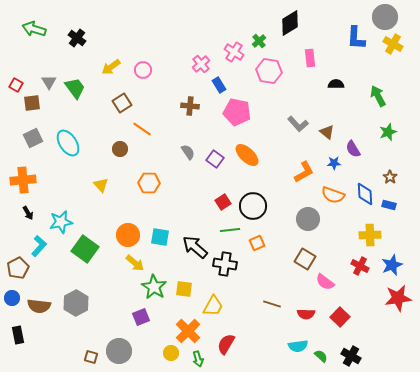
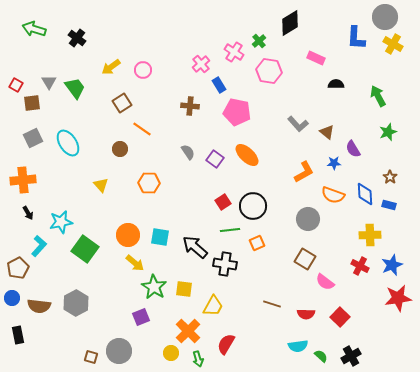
pink rectangle at (310, 58): moved 6 px right; rotated 60 degrees counterclockwise
black cross at (351, 356): rotated 30 degrees clockwise
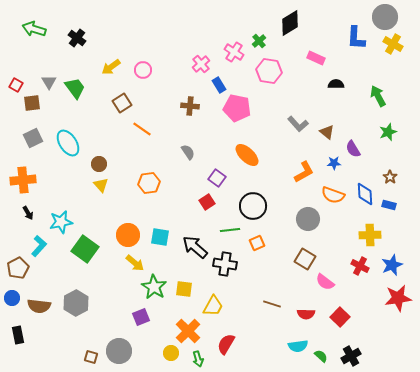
pink pentagon at (237, 112): moved 4 px up
brown circle at (120, 149): moved 21 px left, 15 px down
purple square at (215, 159): moved 2 px right, 19 px down
orange hexagon at (149, 183): rotated 10 degrees counterclockwise
red square at (223, 202): moved 16 px left
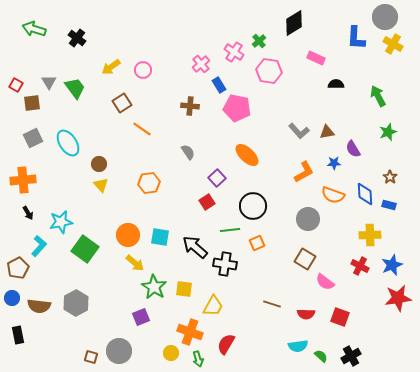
black diamond at (290, 23): moved 4 px right
gray L-shape at (298, 124): moved 1 px right, 7 px down
brown triangle at (327, 132): rotated 49 degrees counterclockwise
purple square at (217, 178): rotated 12 degrees clockwise
red square at (340, 317): rotated 24 degrees counterclockwise
orange cross at (188, 331): moved 2 px right, 1 px down; rotated 25 degrees counterclockwise
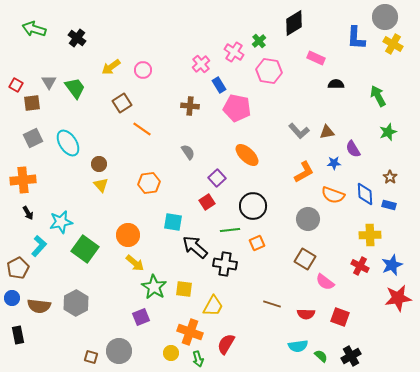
cyan square at (160, 237): moved 13 px right, 15 px up
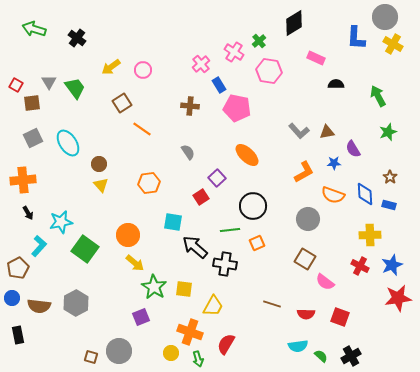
red square at (207, 202): moved 6 px left, 5 px up
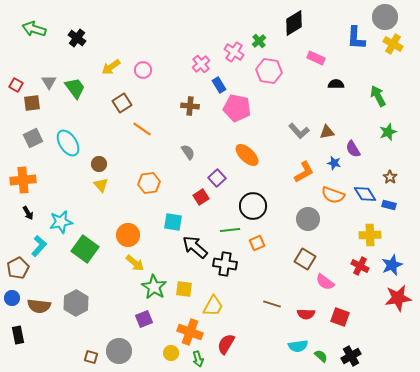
blue star at (334, 163): rotated 16 degrees clockwise
blue diamond at (365, 194): rotated 30 degrees counterclockwise
purple square at (141, 317): moved 3 px right, 2 px down
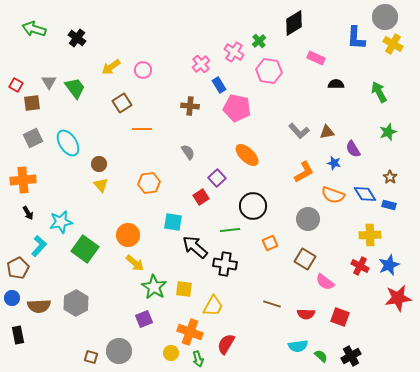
green arrow at (378, 96): moved 1 px right, 4 px up
orange line at (142, 129): rotated 36 degrees counterclockwise
orange square at (257, 243): moved 13 px right
blue star at (392, 265): moved 3 px left
brown semicircle at (39, 306): rotated 10 degrees counterclockwise
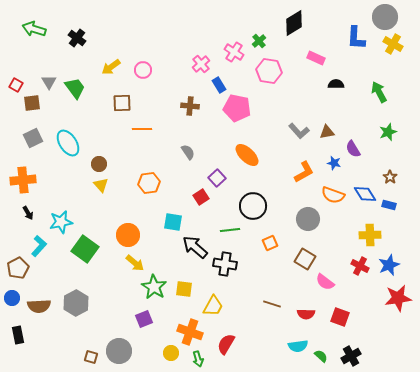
brown square at (122, 103): rotated 30 degrees clockwise
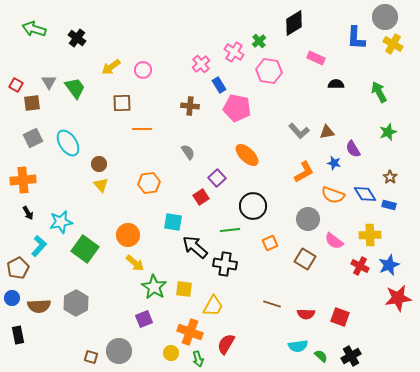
pink semicircle at (325, 282): moved 9 px right, 41 px up
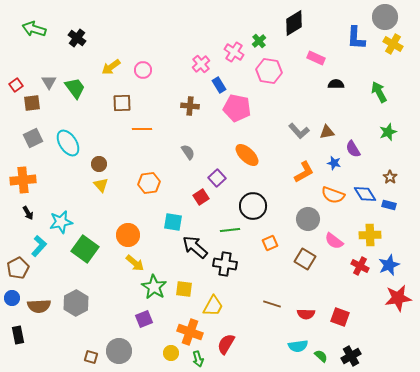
red square at (16, 85): rotated 24 degrees clockwise
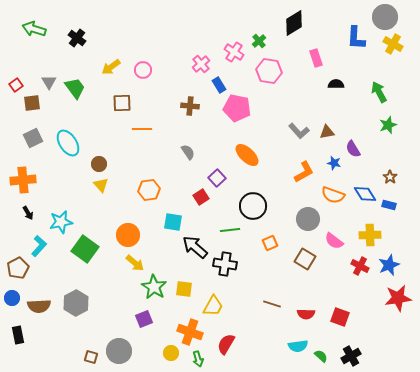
pink rectangle at (316, 58): rotated 48 degrees clockwise
green star at (388, 132): moved 7 px up
orange hexagon at (149, 183): moved 7 px down
